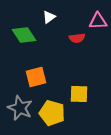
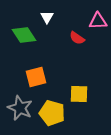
white triangle: moved 2 px left; rotated 24 degrees counterclockwise
red semicircle: rotated 42 degrees clockwise
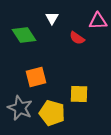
white triangle: moved 5 px right, 1 px down
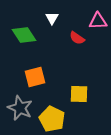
orange square: moved 1 px left
yellow pentagon: moved 6 px down; rotated 10 degrees clockwise
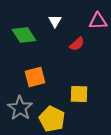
white triangle: moved 3 px right, 3 px down
red semicircle: moved 6 px down; rotated 77 degrees counterclockwise
gray star: rotated 10 degrees clockwise
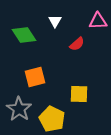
gray star: moved 1 px left, 1 px down
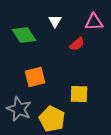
pink triangle: moved 4 px left, 1 px down
gray star: rotated 10 degrees counterclockwise
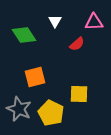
yellow pentagon: moved 1 px left, 6 px up
